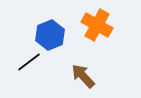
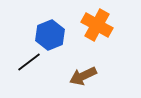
brown arrow: rotated 72 degrees counterclockwise
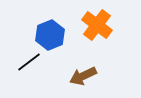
orange cross: rotated 8 degrees clockwise
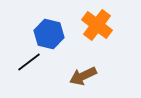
blue hexagon: moved 1 px left, 1 px up; rotated 24 degrees counterclockwise
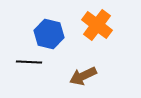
black line: rotated 40 degrees clockwise
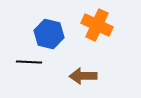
orange cross: rotated 12 degrees counterclockwise
brown arrow: rotated 24 degrees clockwise
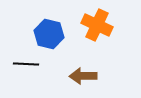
black line: moved 3 px left, 2 px down
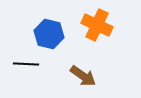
brown arrow: rotated 144 degrees counterclockwise
